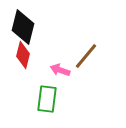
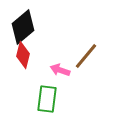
black diamond: rotated 36 degrees clockwise
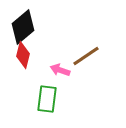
brown line: rotated 16 degrees clockwise
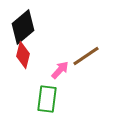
pink arrow: rotated 114 degrees clockwise
